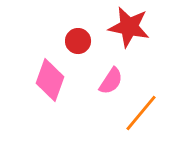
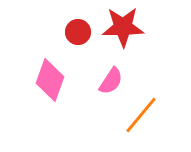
red star: moved 6 px left; rotated 12 degrees counterclockwise
red circle: moved 9 px up
orange line: moved 2 px down
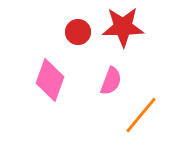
pink semicircle: rotated 12 degrees counterclockwise
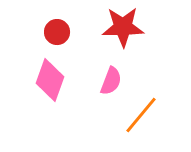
red circle: moved 21 px left
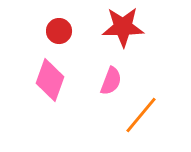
red circle: moved 2 px right, 1 px up
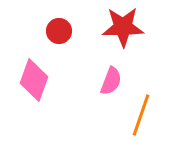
pink diamond: moved 16 px left
orange line: rotated 21 degrees counterclockwise
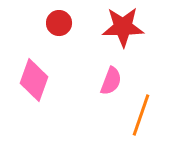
red circle: moved 8 px up
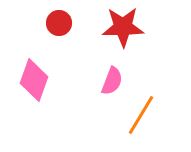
pink semicircle: moved 1 px right
orange line: rotated 12 degrees clockwise
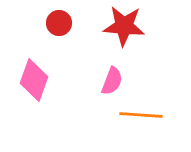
red star: moved 1 px right, 1 px up; rotated 6 degrees clockwise
orange line: rotated 63 degrees clockwise
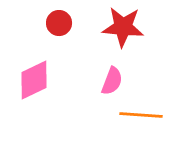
red star: moved 1 px left, 1 px down
pink diamond: rotated 45 degrees clockwise
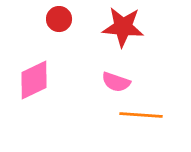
red circle: moved 4 px up
pink semicircle: moved 4 px right, 1 px down; rotated 88 degrees clockwise
